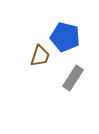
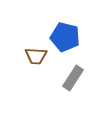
brown trapezoid: moved 4 px left; rotated 75 degrees clockwise
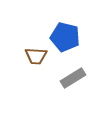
gray rectangle: rotated 25 degrees clockwise
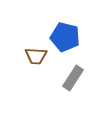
gray rectangle: rotated 25 degrees counterclockwise
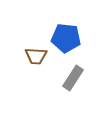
blue pentagon: moved 1 px right, 1 px down; rotated 8 degrees counterclockwise
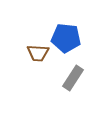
brown trapezoid: moved 2 px right, 3 px up
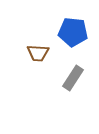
blue pentagon: moved 7 px right, 6 px up
